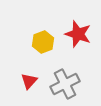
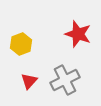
yellow hexagon: moved 22 px left, 2 px down
gray cross: moved 4 px up
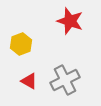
red star: moved 8 px left, 13 px up
red triangle: rotated 42 degrees counterclockwise
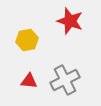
yellow hexagon: moved 6 px right, 4 px up; rotated 10 degrees clockwise
red triangle: rotated 24 degrees counterclockwise
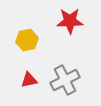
red star: rotated 20 degrees counterclockwise
red triangle: moved 1 px up; rotated 18 degrees counterclockwise
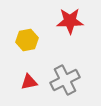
red triangle: moved 2 px down
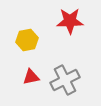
red triangle: moved 2 px right, 5 px up
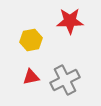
yellow hexagon: moved 4 px right
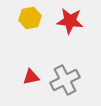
red star: rotated 8 degrees clockwise
yellow hexagon: moved 1 px left, 22 px up
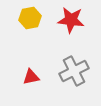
red star: moved 1 px right, 1 px up
gray cross: moved 9 px right, 9 px up
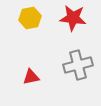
red star: moved 2 px right, 2 px up
gray cross: moved 4 px right, 6 px up; rotated 12 degrees clockwise
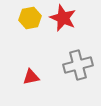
red star: moved 10 px left; rotated 16 degrees clockwise
